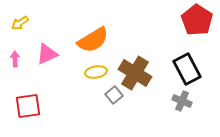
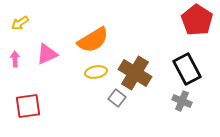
gray square: moved 3 px right, 3 px down; rotated 12 degrees counterclockwise
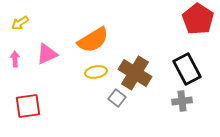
red pentagon: moved 1 px right, 1 px up
gray cross: rotated 30 degrees counterclockwise
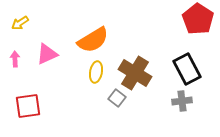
yellow ellipse: rotated 70 degrees counterclockwise
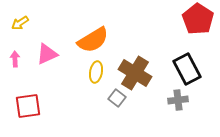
gray cross: moved 4 px left, 1 px up
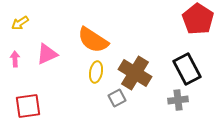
orange semicircle: rotated 64 degrees clockwise
gray square: rotated 24 degrees clockwise
